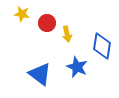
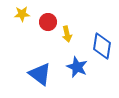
yellow star: rotated 14 degrees counterclockwise
red circle: moved 1 px right, 1 px up
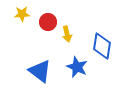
blue triangle: moved 3 px up
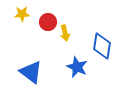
yellow arrow: moved 2 px left, 1 px up
blue triangle: moved 9 px left, 1 px down
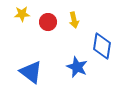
yellow arrow: moved 9 px right, 13 px up
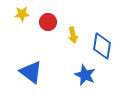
yellow arrow: moved 1 px left, 15 px down
blue star: moved 8 px right, 8 px down
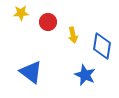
yellow star: moved 1 px left, 1 px up
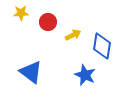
yellow arrow: rotated 105 degrees counterclockwise
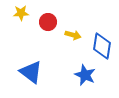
yellow arrow: rotated 42 degrees clockwise
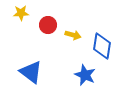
red circle: moved 3 px down
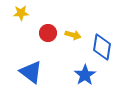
red circle: moved 8 px down
blue diamond: moved 1 px down
blue star: rotated 15 degrees clockwise
